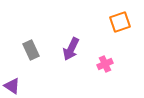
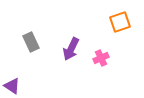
gray rectangle: moved 8 px up
pink cross: moved 4 px left, 6 px up
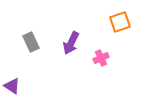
purple arrow: moved 6 px up
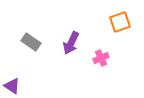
gray rectangle: rotated 30 degrees counterclockwise
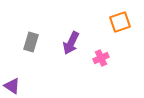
gray rectangle: rotated 72 degrees clockwise
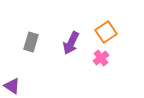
orange square: moved 14 px left, 10 px down; rotated 15 degrees counterclockwise
pink cross: rotated 14 degrees counterclockwise
